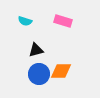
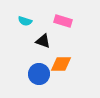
black triangle: moved 7 px right, 9 px up; rotated 35 degrees clockwise
orange diamond: moved 7 px up
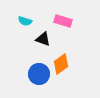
black triangle: moved 2 px up
orange diamond: rotated 35 degrees counterclockwise
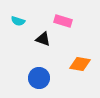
cyan semicircle: moved 7 px left
orange diamond: moved 19 px right; rotated 45 degrees clockwise
blue circle: moved 4 px down
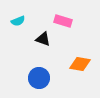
cyan semicircle: rotated 40 degrees counterclockwise
